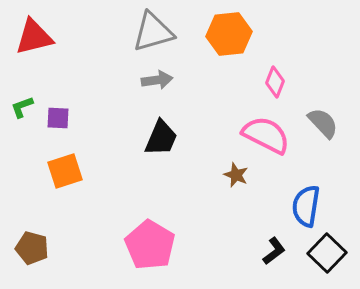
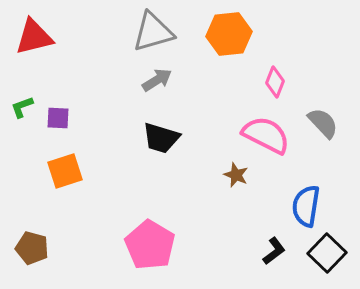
gray arrow: rotated 24 degrees counterclockwise
black trapezoid: rotated 84 degrees clockwise
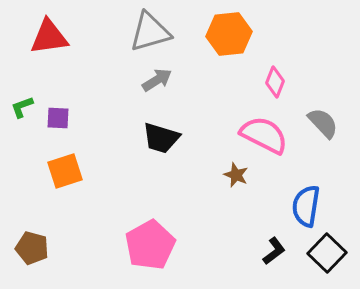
gray triangle: moved 3 px left
red triangle: moved 15 px right; rotated 6 degrees clockwise
pink semicircle: moved 2 px left
pink pentagon: rotated 12 degrees clockwise
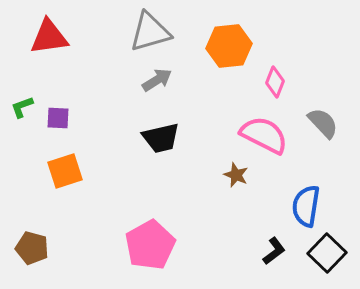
orange hexagon: moved 12 px down
black trapezoid: rotated 30 degrees counterclockwise
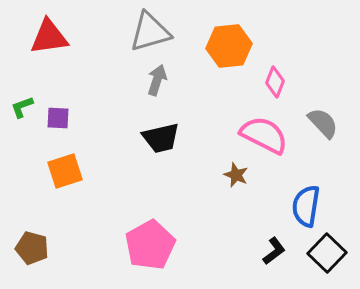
gray arrow: rotated 40 degrees counterclockwise
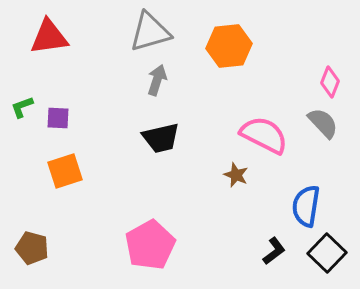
pink diamond: moved 55 px right
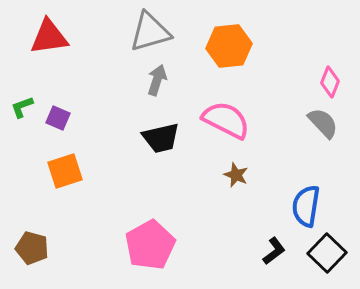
purple square: rotated 20 degrees clockwise
pink semicircle: moved 38 px left, 15 px up
